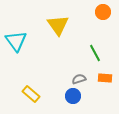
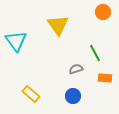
gray semicircle: moved 3 px left, 10 px up
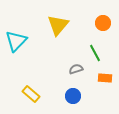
orange circle: moved 11 px down
yellow triangle: rotated 15 degrees clockwise
cyan triangle: rotated 20 degrees clockwise
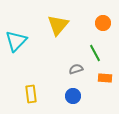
yellow rectangle: rotated 42 degrees clockwise
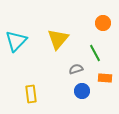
yellow triangle: moved 14 px down
blue circle: moved 9 px right, 5 px up
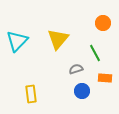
cyan triangle: moved 1 px right
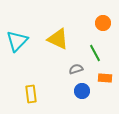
yellow triangle: rotated 45 degrees counterclockwise
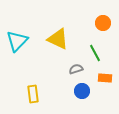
yellow rectangle: moved 2 px right
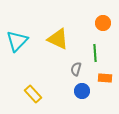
green line: rotated 24 degrees clockwise
gray semicircle: rotated 56 degrees counterclockwise
yellow rectangle: rotated 36 degrees counterclockwise
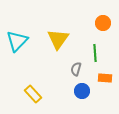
yellow triangle: rotated 40 degrees clockwise
